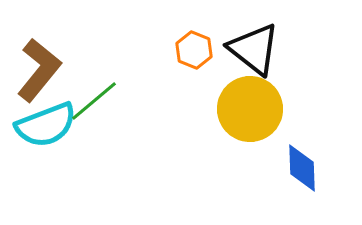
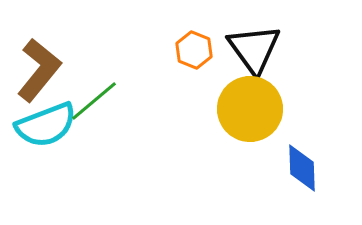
black triangle: rotated 16 degrees clockwise
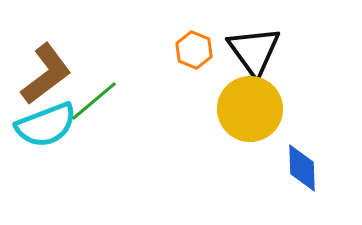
black triangle: moved 2 px down
brown L-shape: moved 7 px right, 4 px down; rotated 14 degrees clockwise
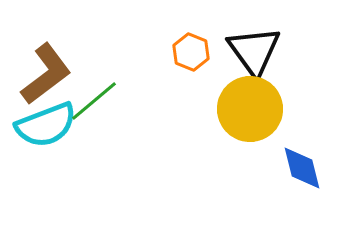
orange hexagon: moved 3 px left, 2 px down
blue diamond: rotated 12 degrees counterclockwise
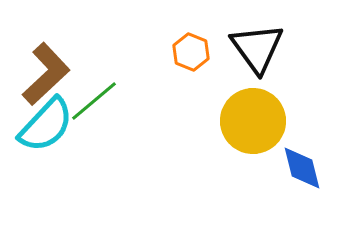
black triangle: moved 3 px right, 3 px up
brown L-shape: rotated 6 degrees counterclockwise
yellow circle: moved 3 px right, 12 px down
cyan semicircle: rotated 26 degrees counterclockwise
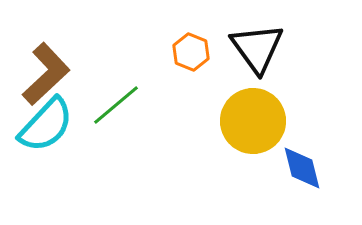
green line: moved 22 px right, 4 px down
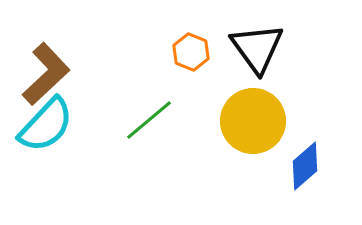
green line: moved 33 px right, 15 px down
blue diamond: moved 3 px right, 2 px up; rotated 63 degrees clockwise
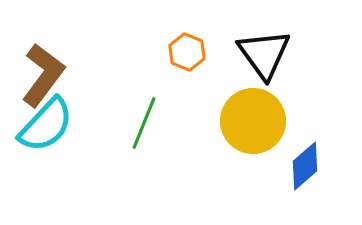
black triangle: moved 7 px right, 6 px down
orange hexagon: moved 4 px left
brown L-shape: moved 3 px left, 1 px down; rotated 10 degrees counterclockwise
green line: moved 5 px left, 3 px down; rotated 28 degrees counterclockwise
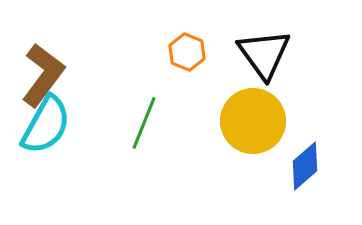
cyan semicircle: rotated 14 degrees counterclockwise
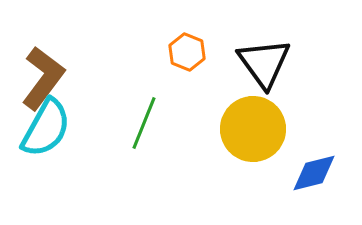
black triangle: moved 9 px down
brown L-shape: moved 3 px down
yellow circle: moved 8 px down
cyan semicircle: moved 3 px down
blue diamond: moved 9 px right, 7 px down; rotated 27 degrees clockwise
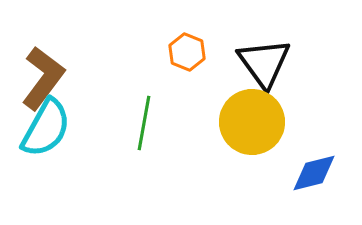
green line: rotated 12 degrees counterclockwise
yellow circle: moved 1 px left, 7 px up
